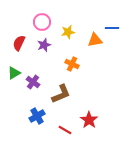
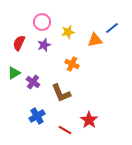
blue line: rotated 40 degrees counterclockwise
brown L-shape: moved 1 px up; rotated 90 degrees clockwise
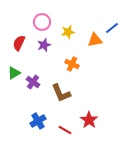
blue cross: moved 1 px right, 5 px down
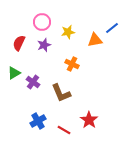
red line: moved 1 px left
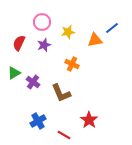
red line: moved 5 px down
